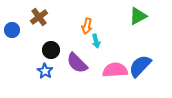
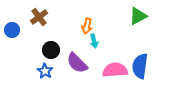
cyan arrow: moved 2 px left
blue semicircle: rotated 35 degrees counterclockwise
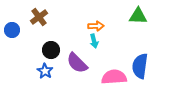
green triangle: rotated 30 degrees clockwise
orange arrow: moved 9 px right; rotated 105 degrees counterclockwise
pink semicircle: moved 1 px left, 7 px down
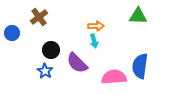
blue circle: moved 3 px down
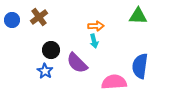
blue circle: moved 13 px up
pink semicircle: moved 5 px down
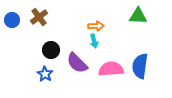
blue star: moved 3 px down
pink semicircle: moved 3 px left, 13 px up
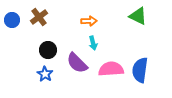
green triangle: rotated 24 degrees clockwise
orange arrow: moved 7 px left, 5 px up
cyan arrow: moved 1 px left, 2 px down
black circle: moved 3 px left
blue semicircle: moved 4 px down
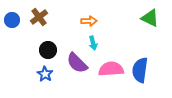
green triangle: moved 12 px right, 2 px down
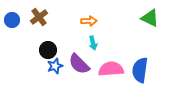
purple semicircle: moved 2 px right, 1 px down
blue star: moved 10 px right, 8 px up; rotated 21 degrees clockwise
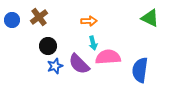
black circle: moved 4 px up
pink semicircle: moved 3 px left, 12 px up
